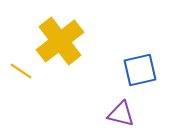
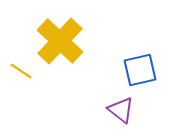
yellow cross: rotated 9 degrees counterclockwise
purple triangle: moved 4 px up; rotated 24 degrees clockwise
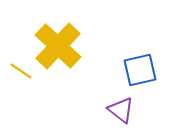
yellow cross: moved 2 px left, 5 px down
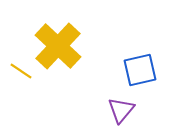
purple triangle: rotated 32 degrees clockwise
